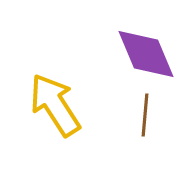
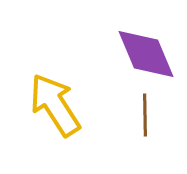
brown line: rotated 6 degrees counterclockwise
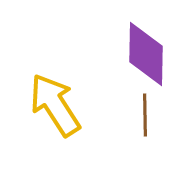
purple diamond: rotated 24 degrees clockwise
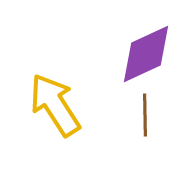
purple diamond: rotated 64 degrees clockwise
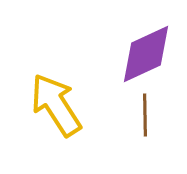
yellow arrow: moved 1 px right
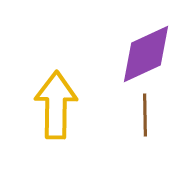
yellow arrow: rotated 34 degrees clockwise
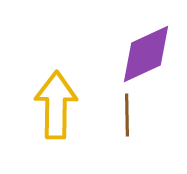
brown line: moved 18 px left
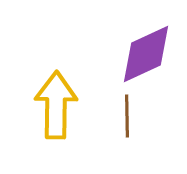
brown line: moved 1 px down
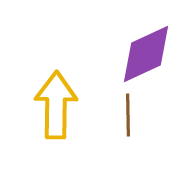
brown line: moved 1 px right, 1 px up
